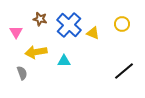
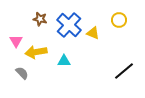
yellow circle: moved 3 px left, 4 px up
pink triangle: moved 9 px down
gray semicircle: rotated 24 degrees counterclockwise
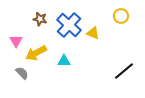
yellow circle: moved 2 px right, 4 px up
yellow arrow: moved 1 px down; rotated 20 degrees counterclockwise
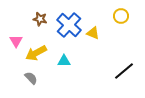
gray semicircle: moved 9 px right, 5 px down
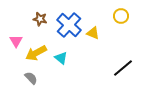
cyan triangle: moved 3 px left, 3 px up; rotated 40 degrees clockwise
black line: moved 1 px left, 3 px up
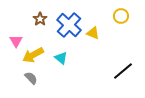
brown star: rotated 24 degrees clockwise
yellow arrow: moved 3 px left, 2 px down
black line: moved 3 px down
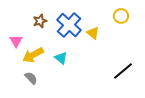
brown star: moved 2 px down; rotated 16 degrees clockwise
yellow triangle: rotated 16 degrees clockwise
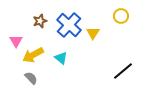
yellow triangle: rotated 24 degrees clockwise
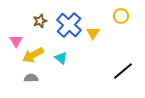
gray semicircle: rotated 48 degrees counterclockwise
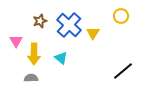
yellow arrow: moved 1 px right, 1 px up; rotated 60 degrees counterclockwise
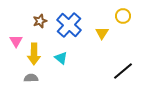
yellow circle: moved 2 px right
yellow triangle: moved 9 px right
